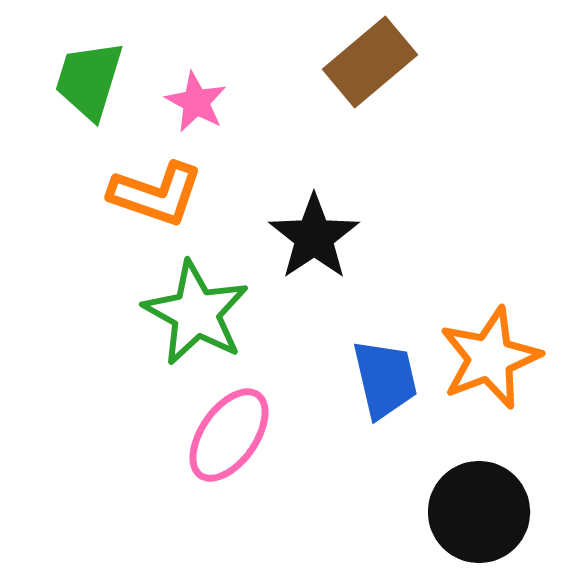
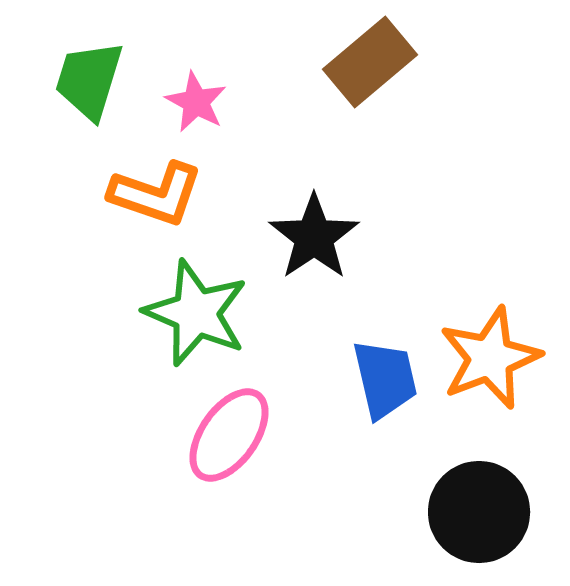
green star: rotated 6 degrees counterclockwise
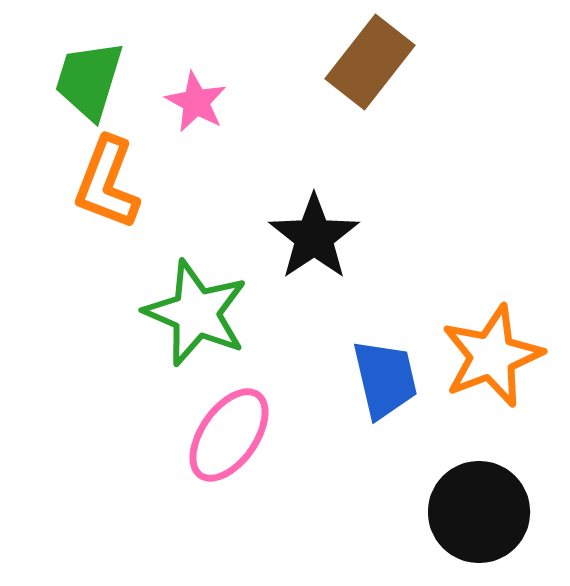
brown rectangle: rotated 12 degrees counterclockwise
orange L-shape: moved 49 px left, 11 px up; rotated 92 degrees clockwise
orange star: moved 2 px right, 2 px up
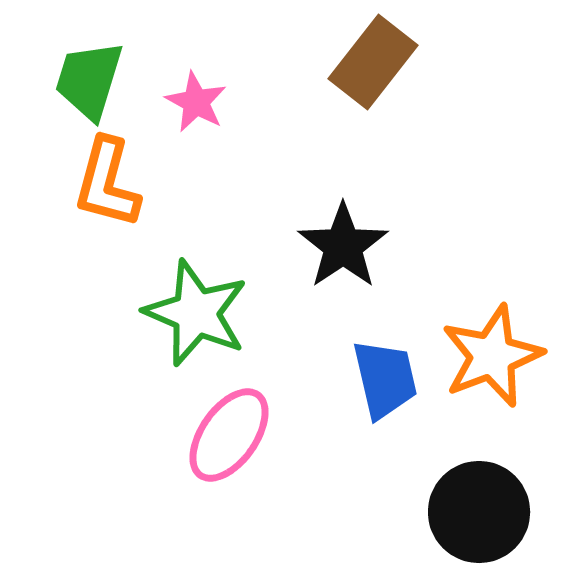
brown rectangle: moved 3 px right
orange L-shape: rotated 6 degrees counterclockwise
black star: moved 29 px right, 9 px down
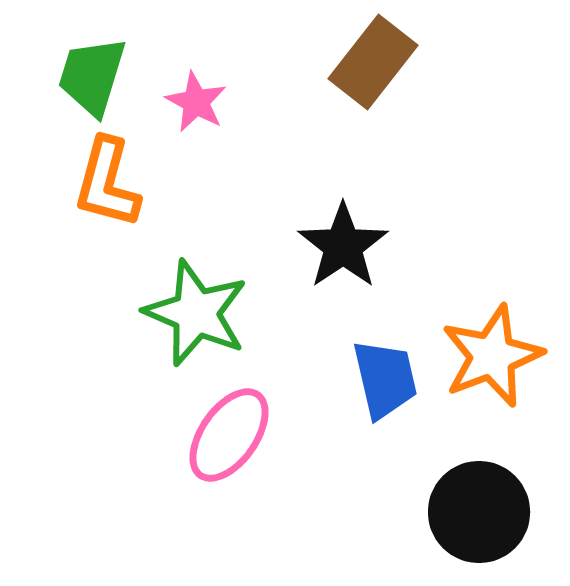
green trapezoid: moved 3 px right, 4 px up
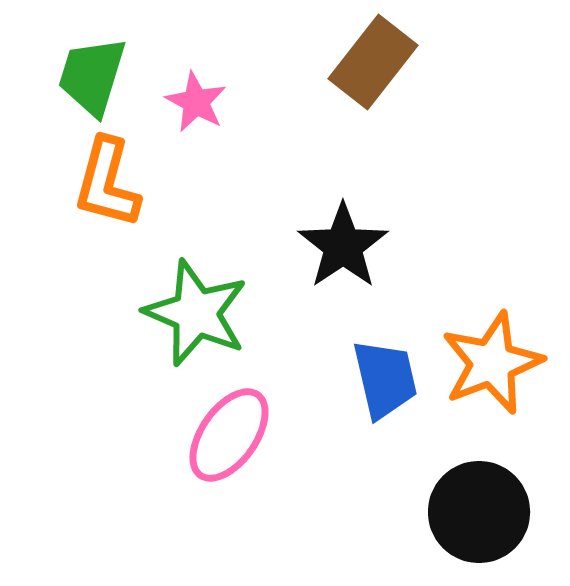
orange star: moved 7 px down
